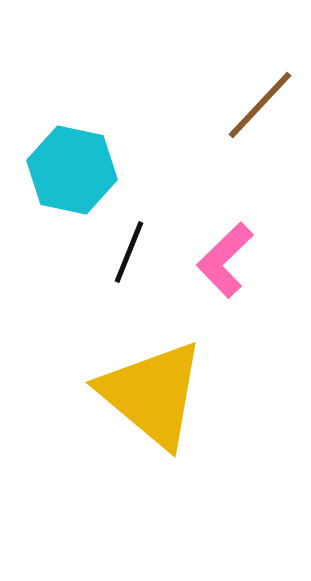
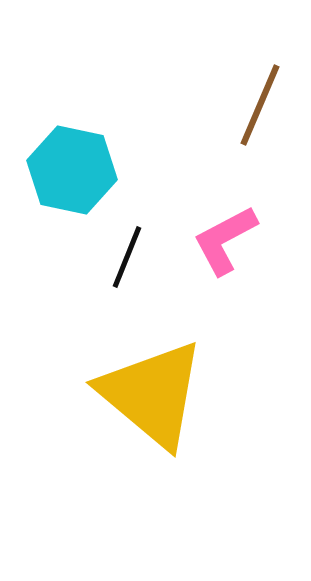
brown line: rotated 20 degrees counterclockwise
black line: moved 2 px left, 5 px down
pink L-shape: moved 20 px up; rotated 16 degrees clockwise
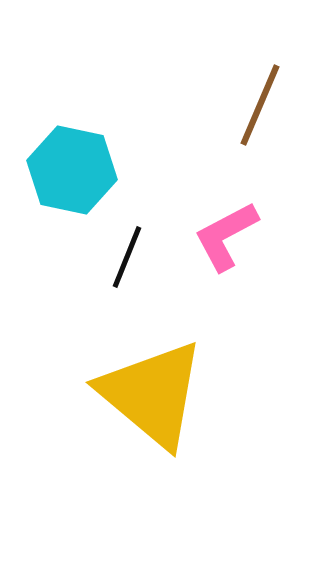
pink L-shape: moved 1 px right, 4 px up
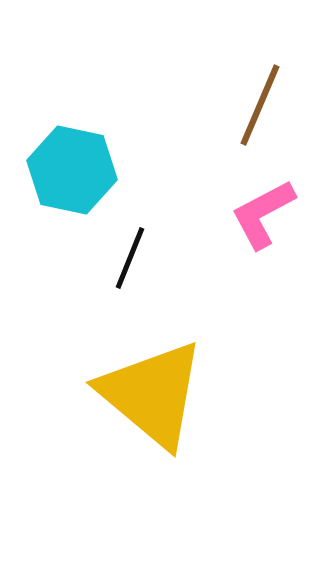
pink L-shape: moved 37 px right, 22 px up
black line: moved 3 px right, 1 px down
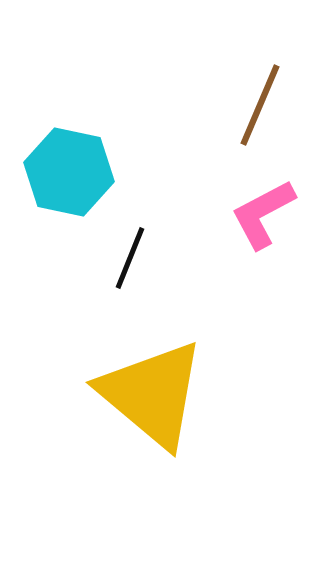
cyan hexagon: moved 3 px left, 2 px down
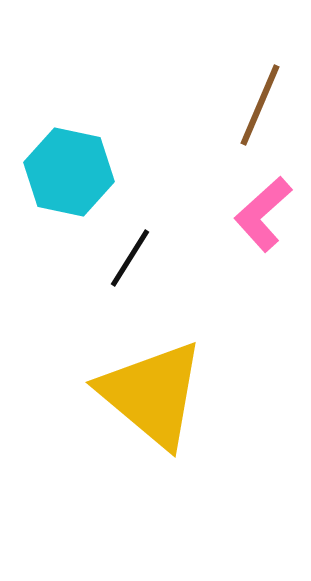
pink L-shape: rotated 14 degrees counterclockwise
black line: rotated 10 degrees clockwise
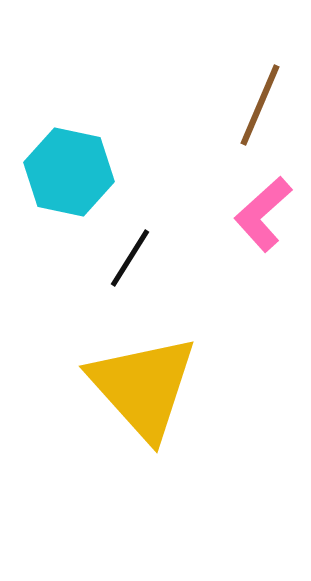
yellow triangle: moved 9 px left, 7 px up; rotated 8 degrees clockwise
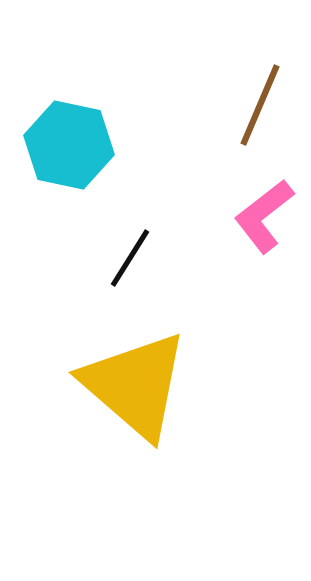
cyan hexagon: moved 27 px up
pink L-shape: moved 1 px right, 2 px down; rotated 4 degrees clockwise
yellow triangle: moved 8 px left, 2 px up; rotated 7 degrees counterclockwise
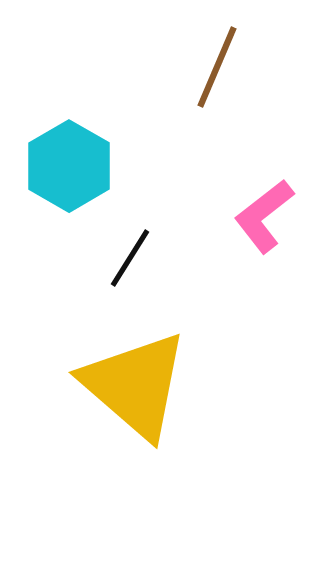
brown line: moved 43 px left, 38 px up
cyan hexagon: moved 21 px down; rotated 18 degrees clockwise
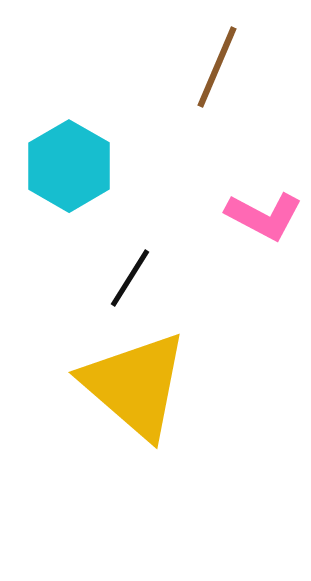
pink L-shape: rotated 114 degrees counterclockwise
black line: moved 20 px down
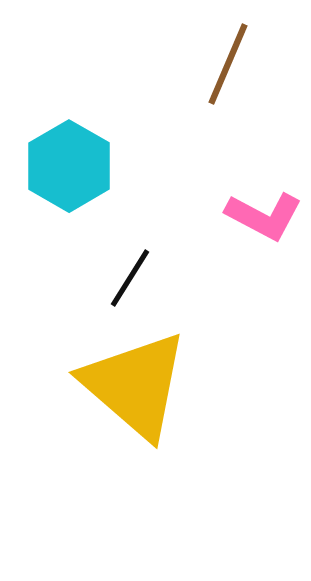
brown line: moved 11 px right, 3 px up
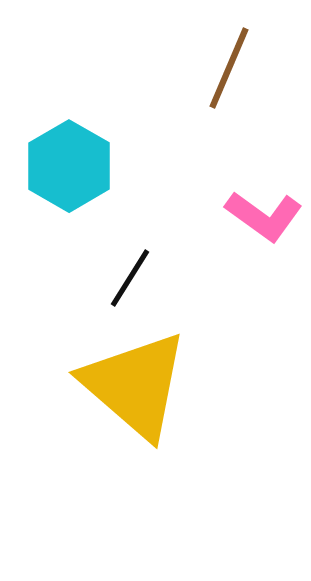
brown line: moved 1 px right, 4 px down
pink L-shape: rotated 8 degrees clockwise
